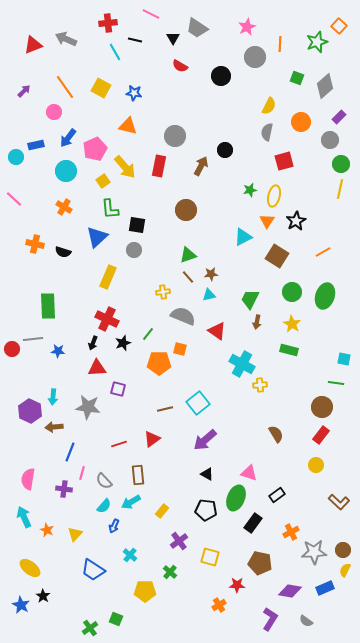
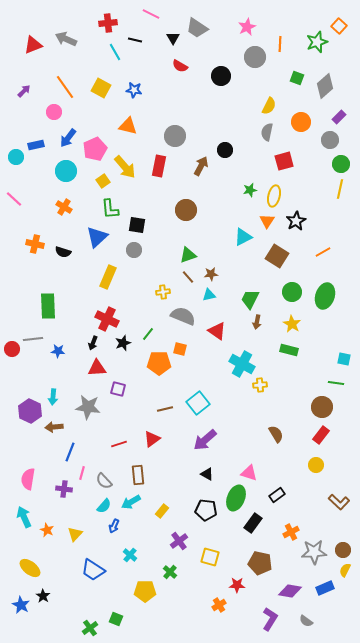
blue star at (134, 93): moved 3 px up
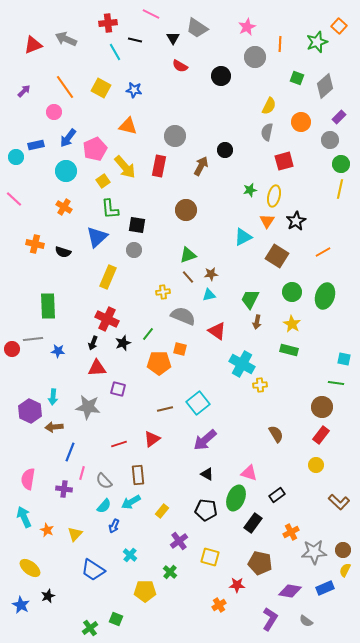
black star at (43, 596): moved 5 px right; rotated 16 degrees clockwise
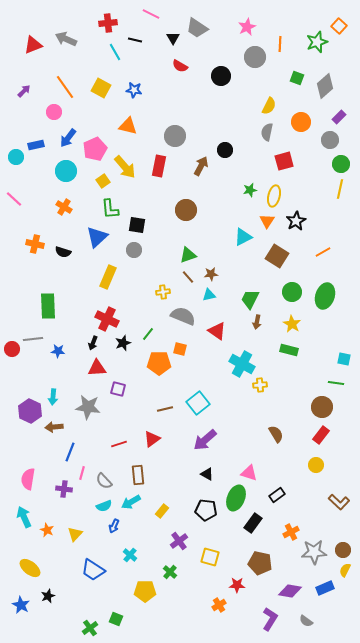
cyan semicircle at (104, 506): rotated 28 degrees clockwise
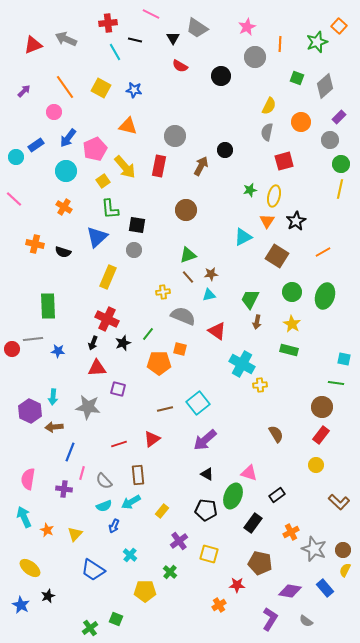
blue rectangle at (36, 145): rotated 21 degrees counterclockwise
green ellipse at (236, 498): moved 3 px left, 2 px up
gray star at (314, 552): moved 3 px up; rotated 25 degrees clockwise
yellow square at (210, 557): moved 1 px left, 3 px up
blue rectangle at (325, 588): rotated 72 degrees clockwise
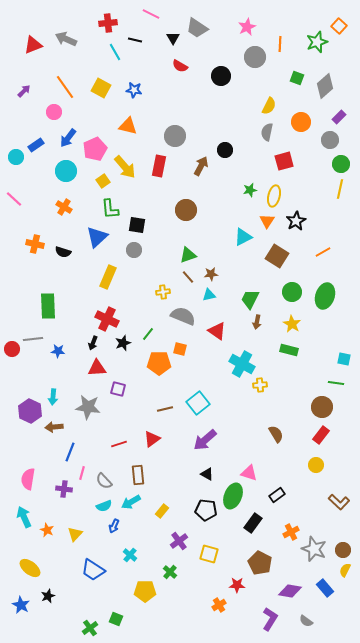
brown pentagon at (260, 563): rotated 15 degrees clockwise
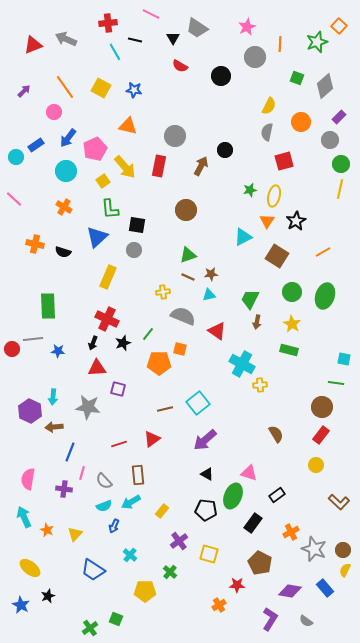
brown line at (188, 277): rotated 24 degrees counterclockwise
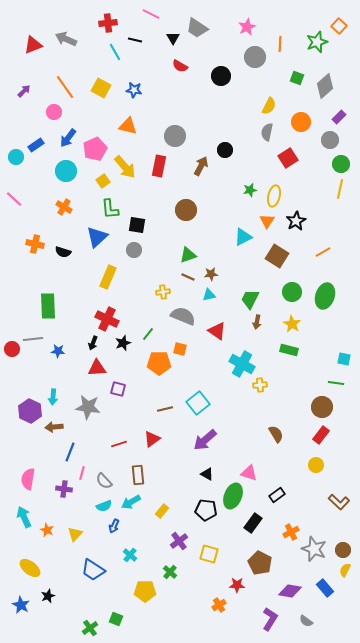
red square at (284, 161): moved 4 px right, 3 px up; rotated 18 degrees counterclockwise
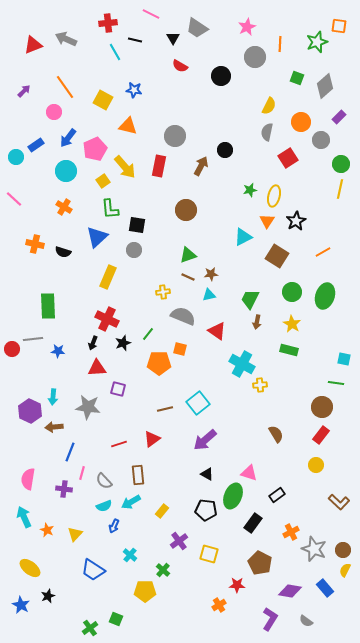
orange square at (339, 26): rotated 35 degrees counterclockwise
yellow square at (101, 88): moved 2 px right, 12 px down
gray circle at (330, 140): moved 9 px left
green cross at (170, 572): moved 7 px left, 2 px up
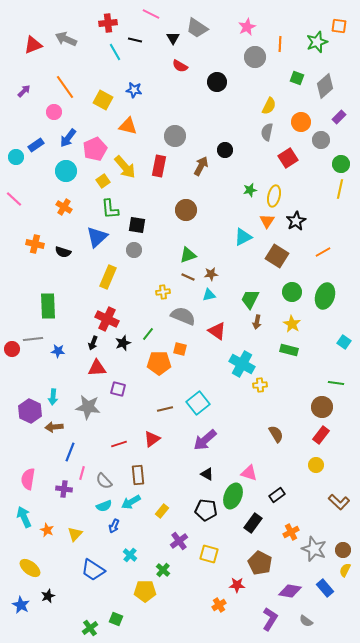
black circle at (221, 76): moved 4 px left, 6 px down
cyan square at (344, 359): moved 17 px up; rotated 24 degrees clockwise
